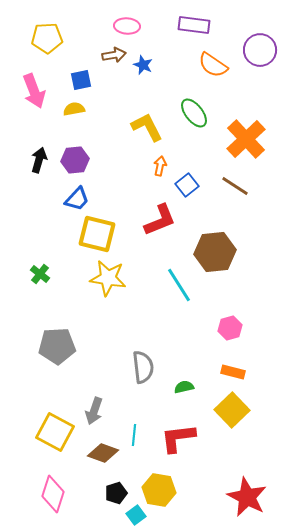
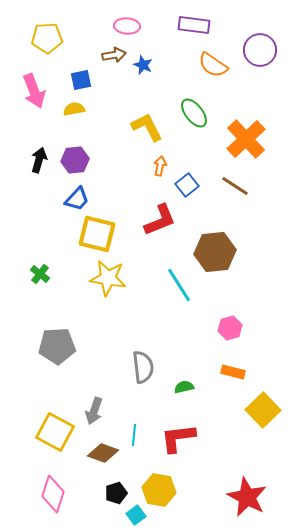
yellow square at (232, 410): moved 31 px right
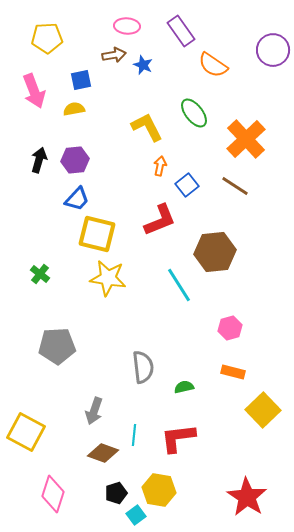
purple rectangle at (194, 25): moved 13 px left, 6 px down; rotated 48 degrees clockwise
purple circle at (260, 50): moved 13 px right
yellow square at (55, 432): moved 29 px left
red star at (247, 497): rotated 6 degrees clockwise
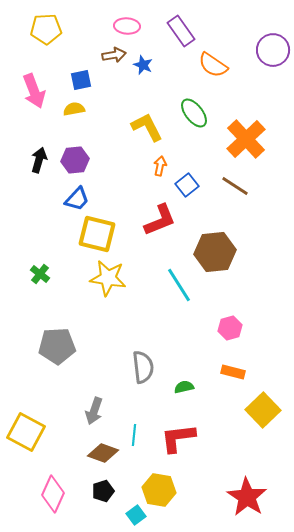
yellow pentagon at (47, 38): moved 1 px left, 9 px up
black pentagon at (116, 493): moved 13 px left, 2 px up
pink diamond at (53, 494): rotated 6 degrees clockwise
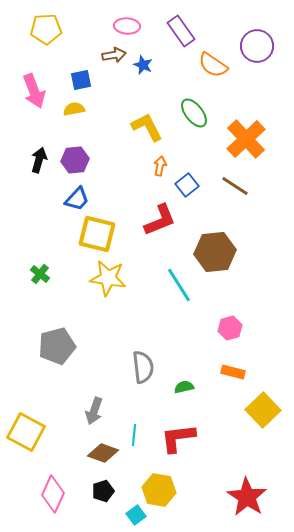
purple circle at (273, 50): moved 16 px left, 4 px up
gray pentagon at (57, 346): rotated 12 degrees counterclockwise
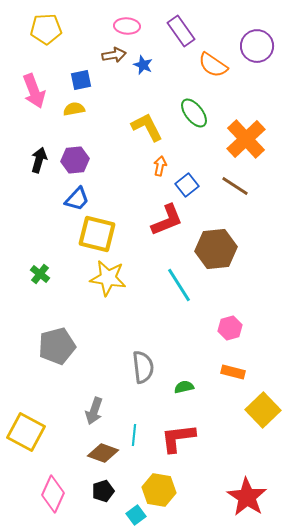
red L-shape at (160, 220): moved 7 px right
brown hexagon at (215, 252): moved 1 px right, 3 px up
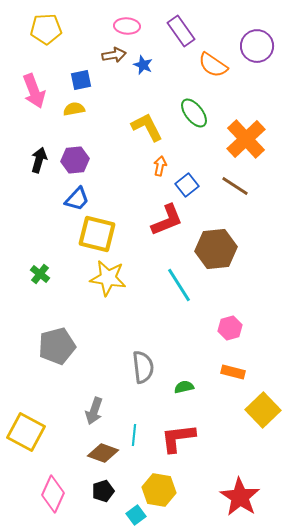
red star at (247, 497): moved 7 px left
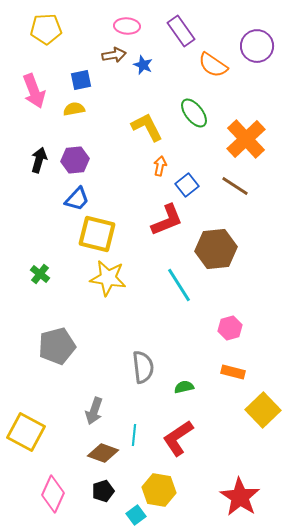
red L-shape at (178, 438): rotated 27 degrees counterclockwise
